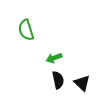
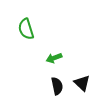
green semicircle: moved 1 px up
black semicircle: moved 1 px left, 6 px down
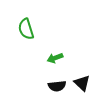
green arrow: moved 1 px right
black semicircle: rotated 96 degrees clockwise
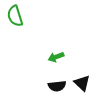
green semicircle: moved 11 px left, 13 px up
green arrow: moved 1 px right, 1 px up
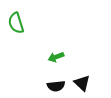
green semicircle: moved 1 px right, 7 px down
black semicircle: moved 1 px left
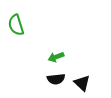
green semicircle: moved 2 px down
black semicircle: moved 7 px up
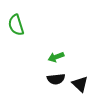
black triangle: moved 2 px left, 1 px down
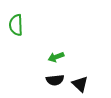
green semicircle: rotated 15 degrees clockwise
black semicircle: moved 1 px left, 1 px down
